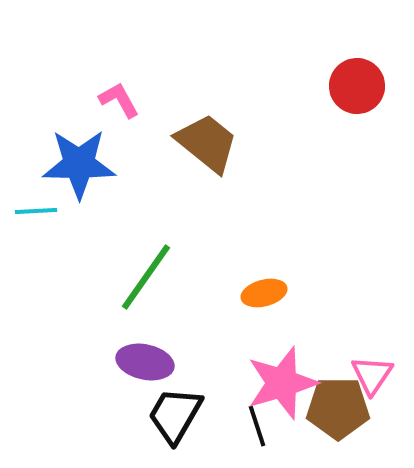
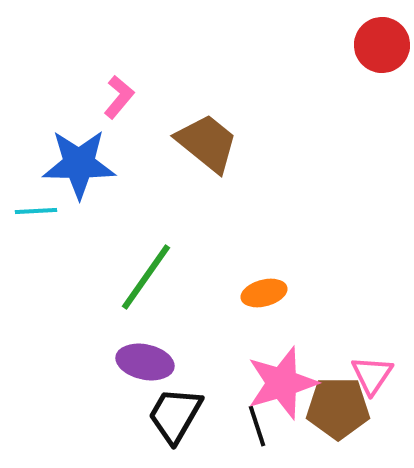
red circle: moved 25 px right, 41 px up
pink L-shape: moved 3 px up; rotated 69 degrees clockwise
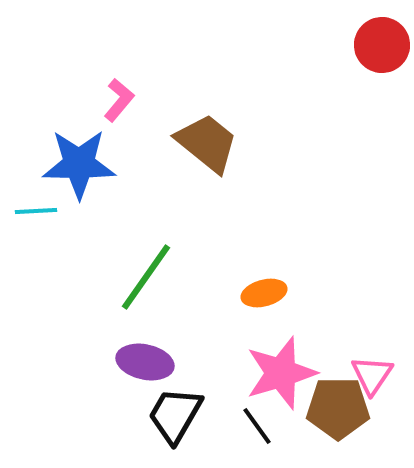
pink L-shape: moved 3 px down
pink star: moved 1 px left, 10 px up
black line: rotated 18 degrees counterclockwise
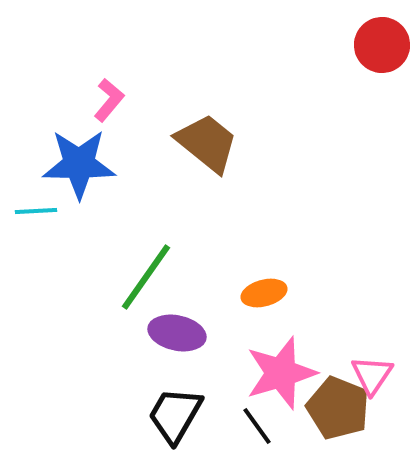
pink L-shape: moved 10 px left
purple ellipse: moved 32 px right, 29 px up
brown pentagon: rotated 22 degrees clockwise
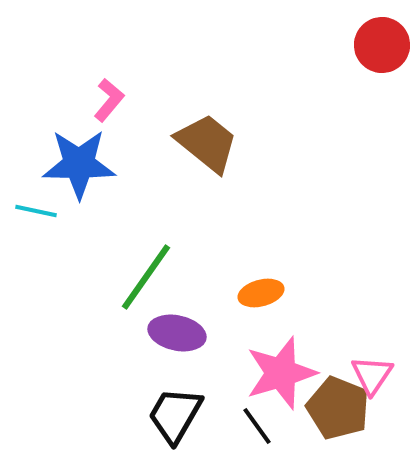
cyan line: rotated 15 degrees clockwise
orange ellipse: moved 3 px left
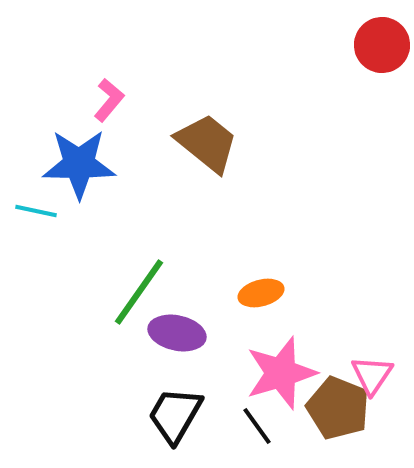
green line: moved 7 px left, 15 px down
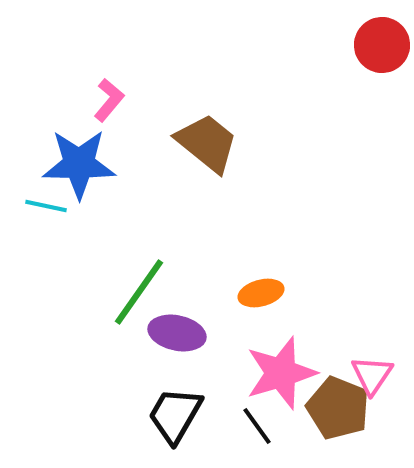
cyan line: moved 10 px right, 5 px up
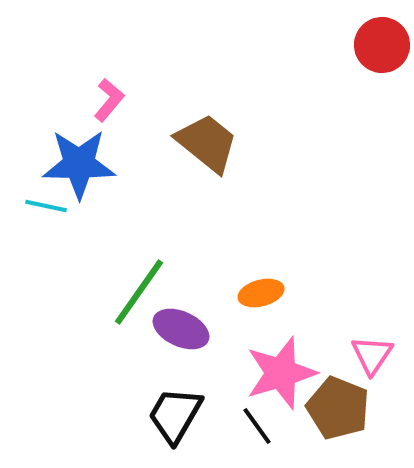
purple ellipse: moved 4 px right, 4 px up; rotated 12 degrees clockwise
pink triangle: moved 20 px up
